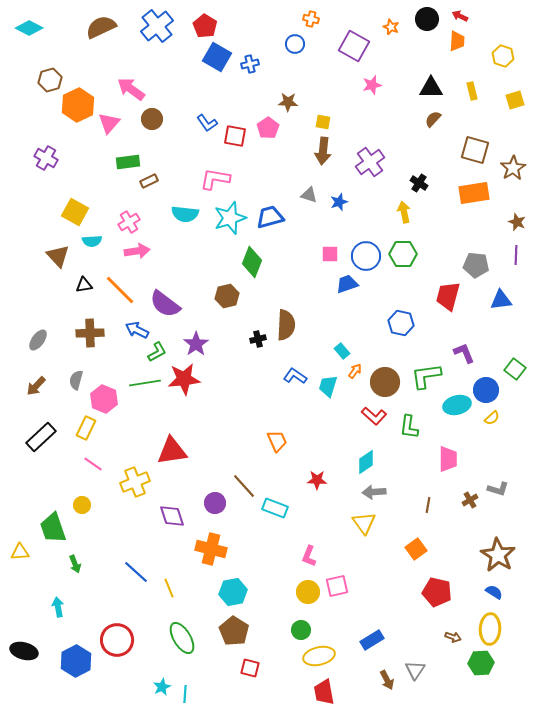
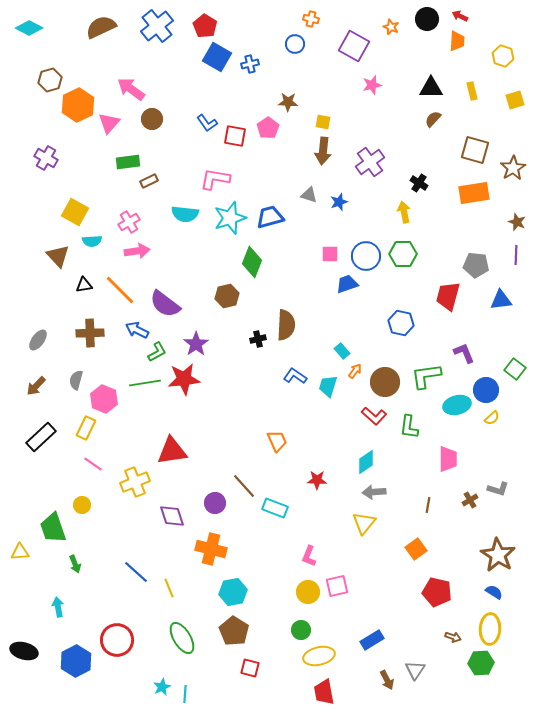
yellow triangle at (364, 523): rotated 15 degrees clockwise
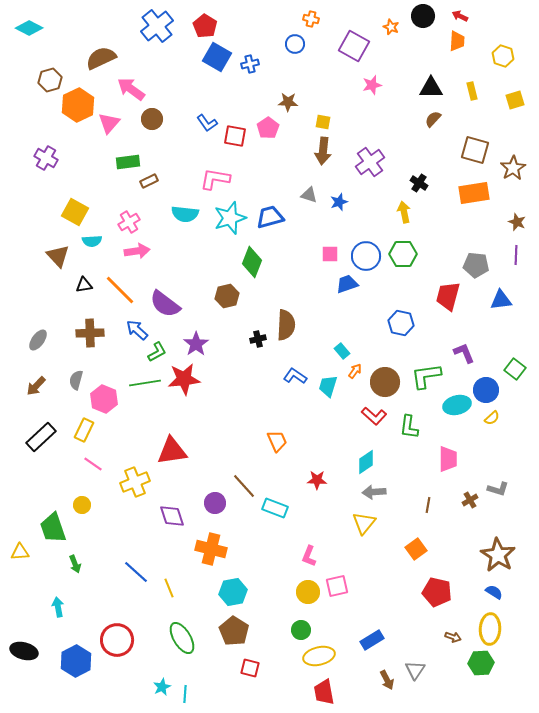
black circle at (427, 19): moved 4 px left, 3 px up
brown semicircle at (101, 27): moved 31 px down
blue arrow at (137, 330): rotated 15 degrees clockwise
yellow rectangle at (86, 428): moved 2 px left, 2 px down
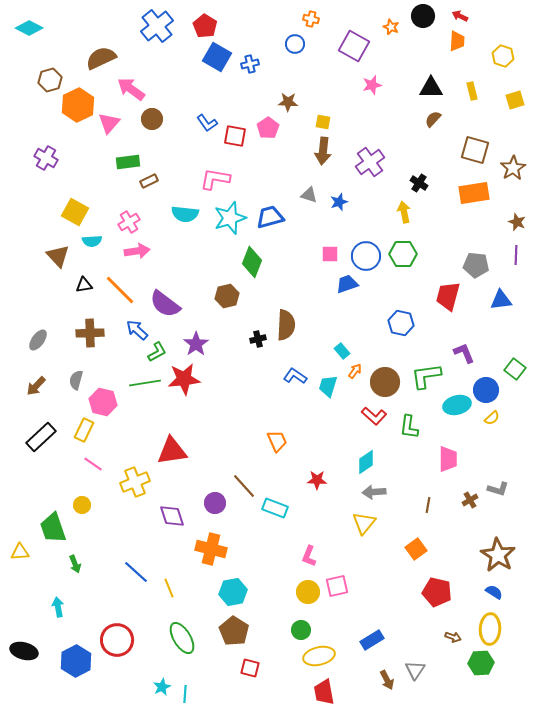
pink hexagon at (104, 399): moved 1 px left, 3 px down; rotated 8 degrees counterclockwise
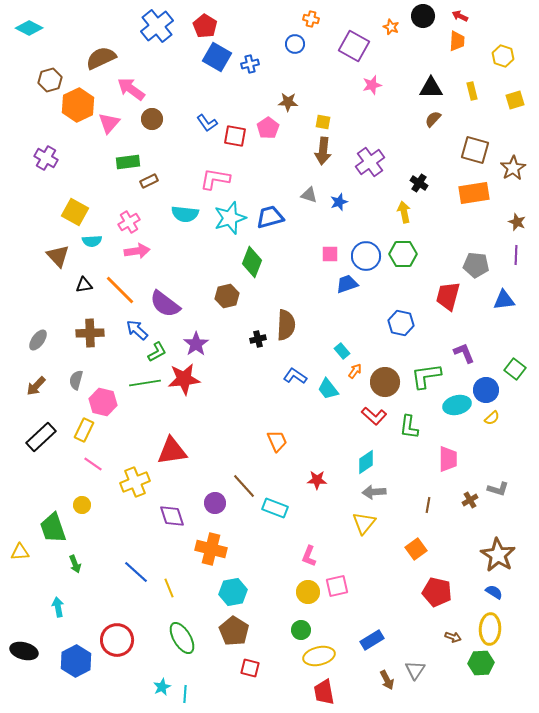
blue triangle at (501, 300): moved 3 px right
cyan trapezoid at (328, 386): moved 3 px down; rotated 55 degrees counterclockwise
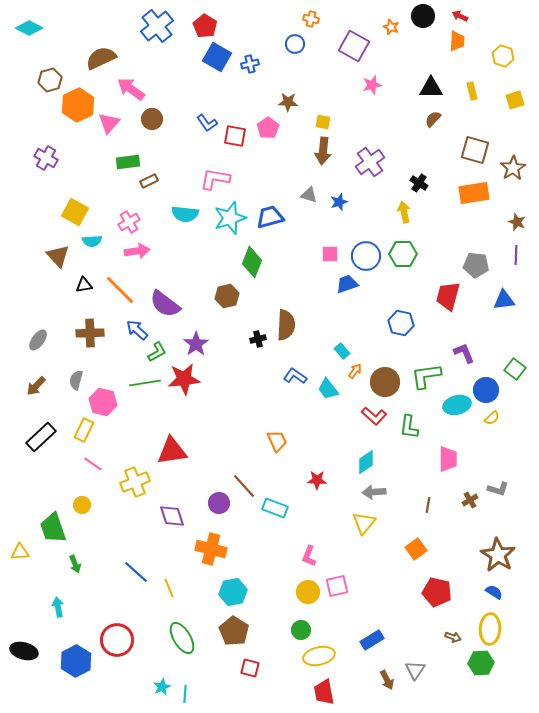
purple circle at (215, 503): moved 4 px right
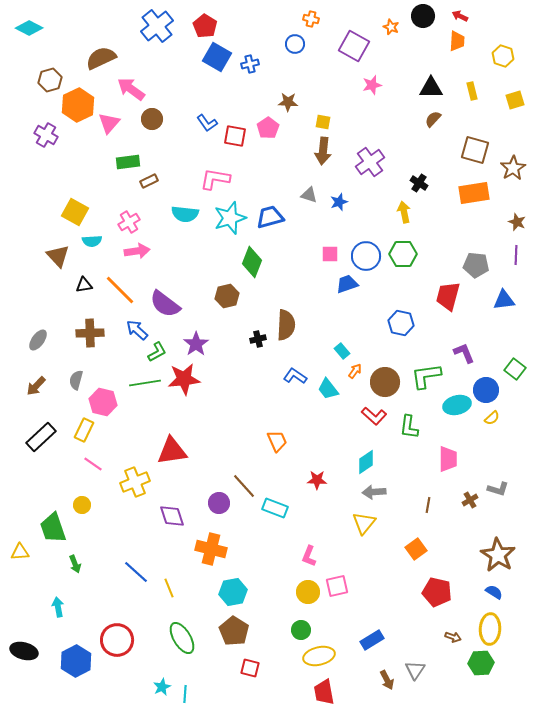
purple cross at (46, 158): moved 23 px up
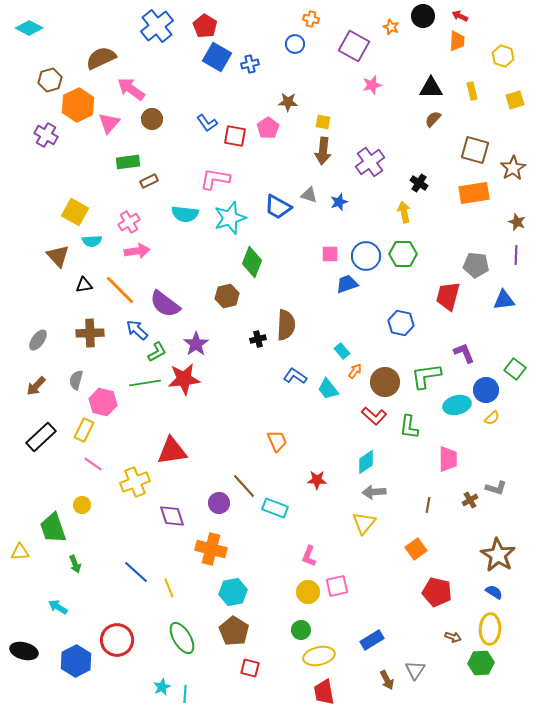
blue trapezoid at (270, 217): moved 8 px right, 10 px up; rotated 136 degrees counterclockwise
gray L-shape at (498, 489): moved 2 px left, 1 px up
cyan arrow at (58, 607): rotated 48 degrees counterclockwise
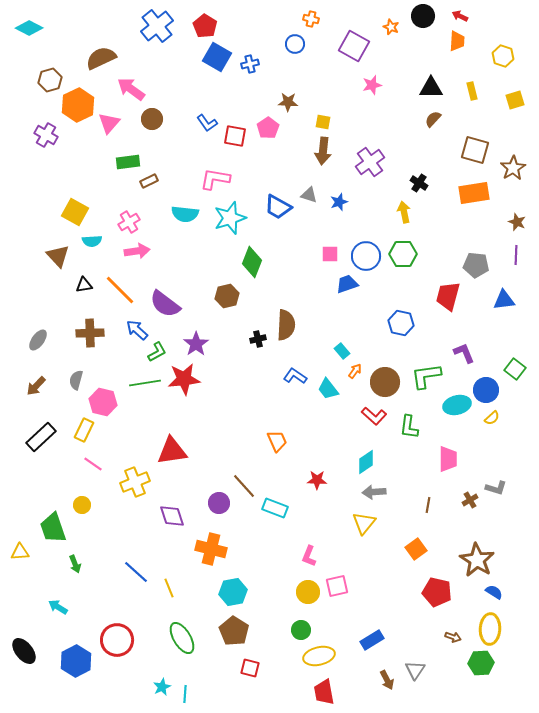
brown star at (498, 555): moved 21 px left, 5 px down
black ellipse at (24, 651): rotated 36 degrees clockwise
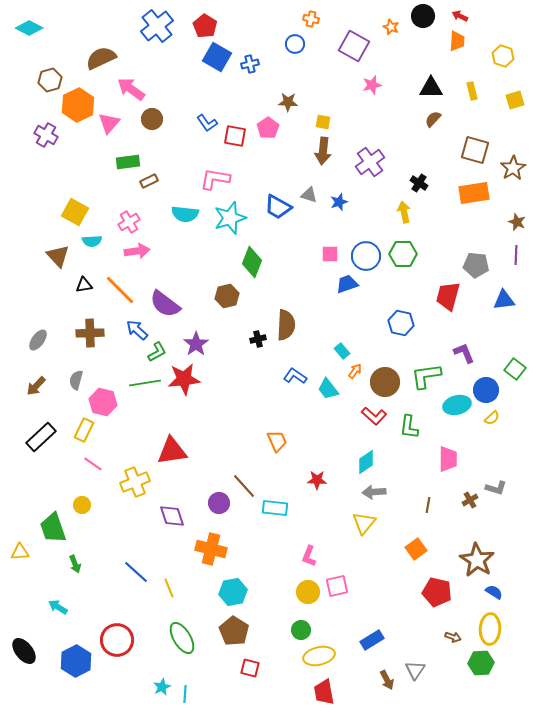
cyan rectangle at (275, 508): rotated 15 degrees counterclockwise
